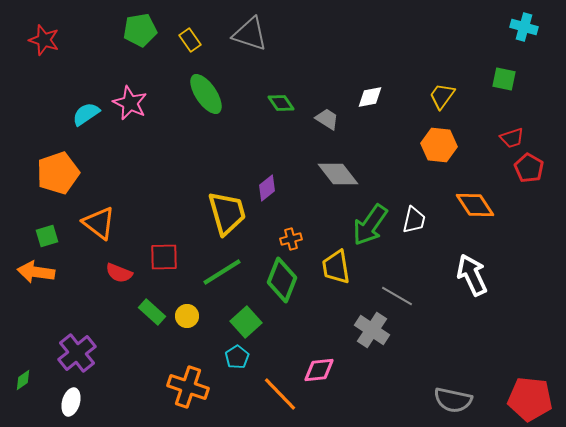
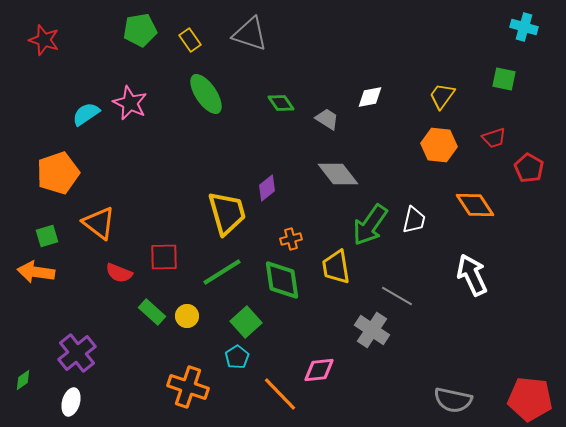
red trapezoid at (512, 138): moved 18 px left
green diamond at (282, 280): rotated 30 degrees counterclockwise
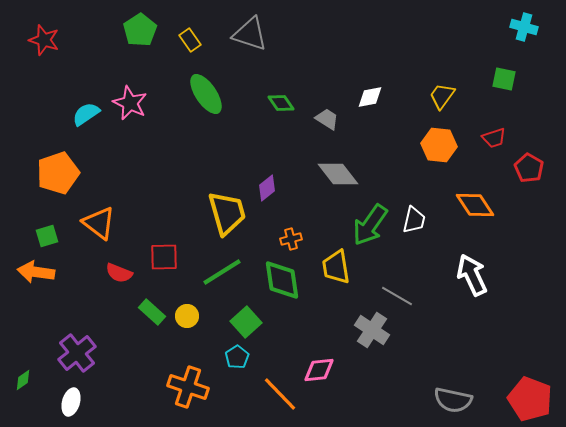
green pentagon at (140, 30): rotated 24 degrees counterclockwise
red pentagon at (530, 399): rotated 15 degrees clockwise
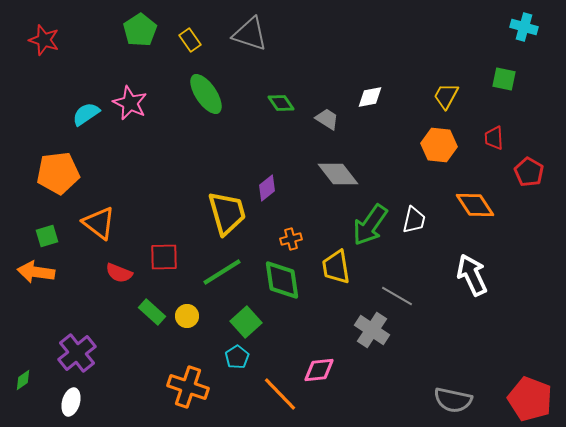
yellow trapezoid at (442, 96): moved 4 px right; rotated 8 degrees counterclockwise
red trapezoid at (494, 138): rotated 105 degrees clockwise
red pentagon at (529, 168): moved 4 px down
orange pentagon at (58, 173): rotated 12 degrees clockwise
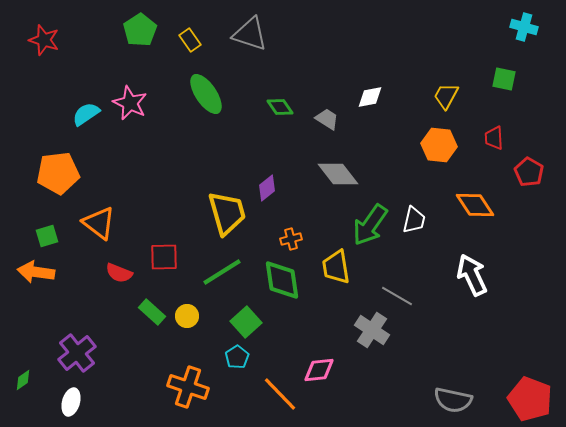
green diamond at (281, 103): moved 1 px left, 4 px down
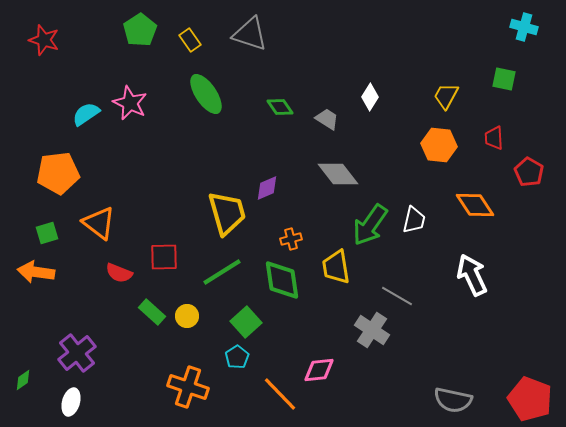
white diamond at (370, 97): rotated 48 degrees counterclockwise
purple diamond at (267, 188): rotated 16 degrees clockwise
green square at (47, 236): moved 3 px up
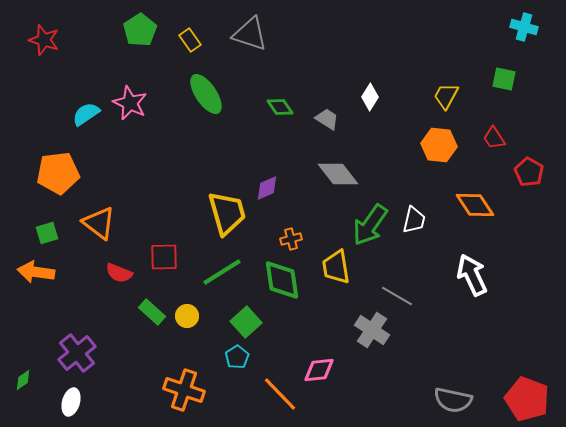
red trapezoid at (494, 138): rotated 30 degrees counterclockwise
orange cross at (188, 387): moved 4 px left, 3 px down
red pentagon at (530, 399): moved 3 px left
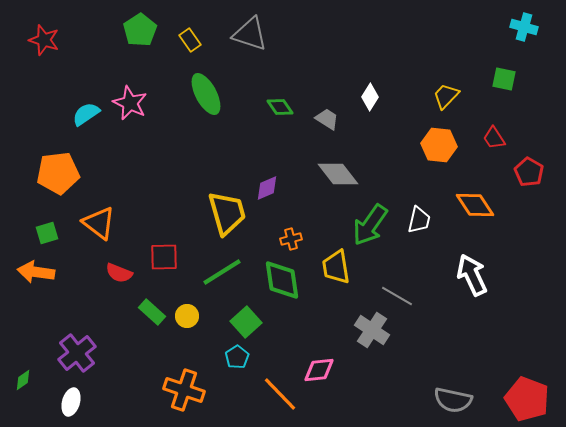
green ellipse at (206, 94): rotated 6 degrees clockwise
yellow trapezoid at (446, 96): rotated 16 degrees clockwise
white trapezoid at (414, 220): moved 5 px right
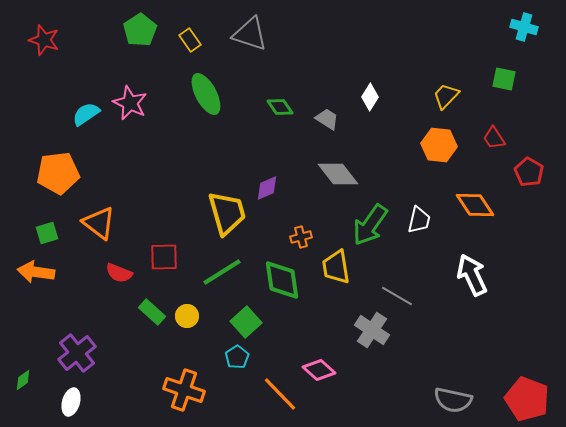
orange cross at (291, 239): moved 10 px right, 2 px up
pink diamond at (319, 370): rotated 48 degrees clockwise
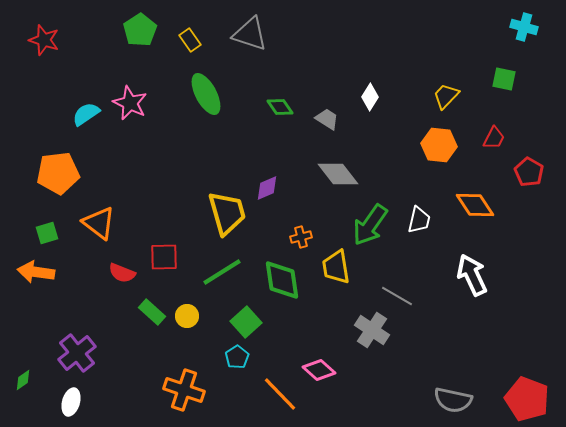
red trapezoid at (494, 138): rotated 120 degrees counterclockwise
red semicircle at (119, 273): moved 3 px right
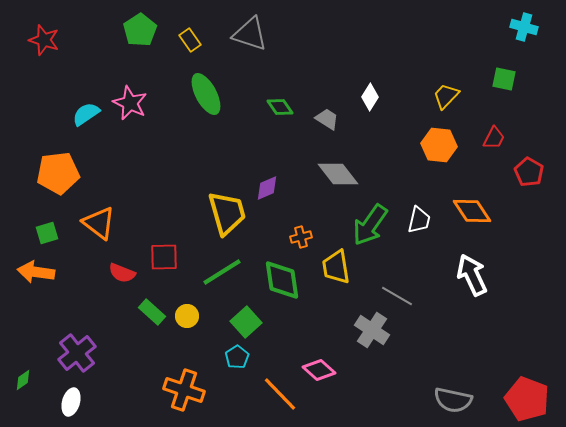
orange diamond at (475, 205): moved 3 px left, 6 px down
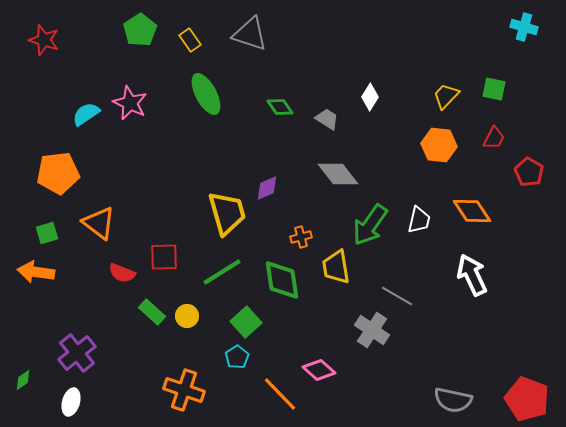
green square at (504, 79): moved 10 px left, 10 px down
